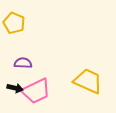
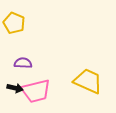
pink trapezoid: rotated 12 degrees clockwise
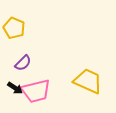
yellow pentagon: moved 5 px down
purple semicircle: rotated 132 degrees clockwise
black arrow: rotated 21 degrees clockwise
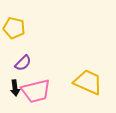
yellow pentagon: rotated 10 degrees counterclockwise
yellow trapezoid: moved 1 px down
black arrow: rotated 49 degrees clockwise
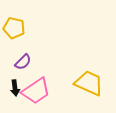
purple semicircle: moved 1 px up
yellow trapezoid: moved 1 px right, 1 px down
pink trapezoid: rotated 20 degrees counterclockwise
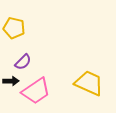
black arrow: moved 4 px left, 7 px up; rotated 84 degrees counterclockwise
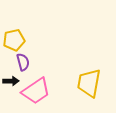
yellow pentagon: moved 12 px down; rotated 25 degrees counterclockwise
purple semicircle: rotated 60 degrees counterclockwise
yellow trapezoid: rotated 104 degrees counterclockwise
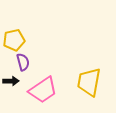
yellow trapezoid: moved 1 px up
pink trapezoid: moved 7 px right, 1 px up
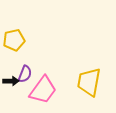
purple semicircle: moved 2 px right, 12 px down; rotated 36 degrees clockwise
pink trapezoid: rotated 20 degrees counterclockwise
